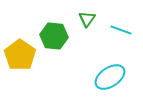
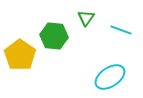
green triangle: moved 1 px left, 1 px up
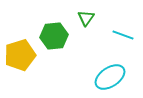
cyan line: moved 2 px right, 5 px down
green hexagon: rotated 12 degrees counterclockwise
yellow pentagon: rotated 20 degrees clockwise
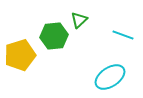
green triangle: moved 7 px left, 2 px down; rotated 12 degrees clockwise
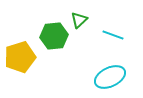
cyan line: moved 10 px left
yellow pentagon: moved 2 px down
cyan ellipse: rotated 8 degrees clockwise
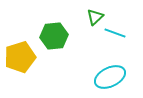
green triangle: moved 16 px right, 3 px up
cyan line: moved 2 px right, 2 px up
